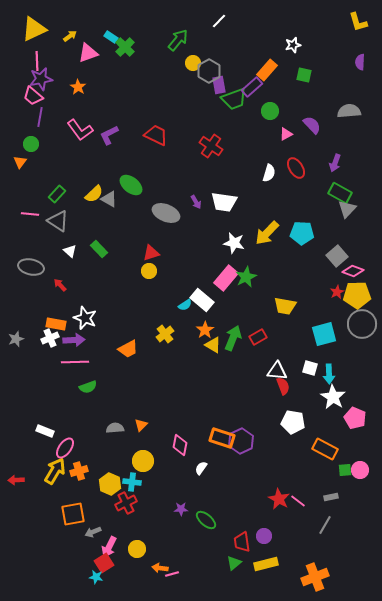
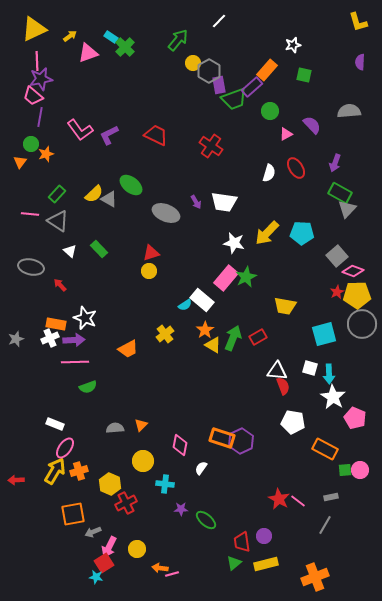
orange star at (78, 87): moved 32 px left, 67 px down; rotated 21 degrees clockwise
white rectangle at (45, 431): moved 10 px right, 7 px up
cyan cross at (132, 482): moved 33 px right, 2 px down
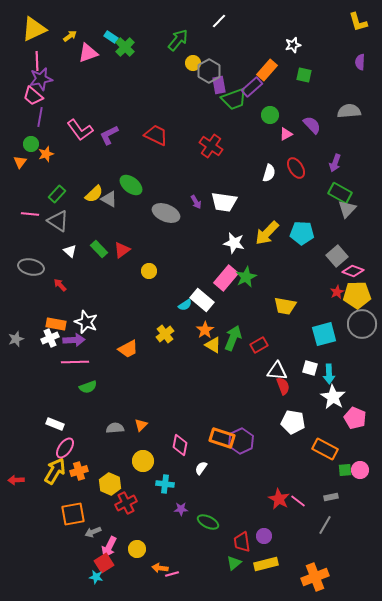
green circle at (270, 111): moved 4 px down
red triangle at (151, 253): moved 29 px left, 3 px up; rotated 18 degrees counterclockwise
white star at (85, 318): moved 1 px right, 4 px down
red rectangle at (258, 337): moved 1 px right, 8 px down
green ellipse at (206, 520): moved 2 px right, 2 px down; rotated 15 degrees counterclockwise
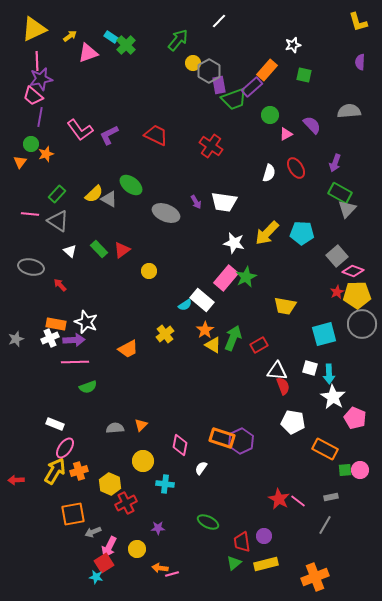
green cross at (125, 47): moved 1 px right, 2 px up
purple star at (181, 509): moved 23 px left, 19 px down
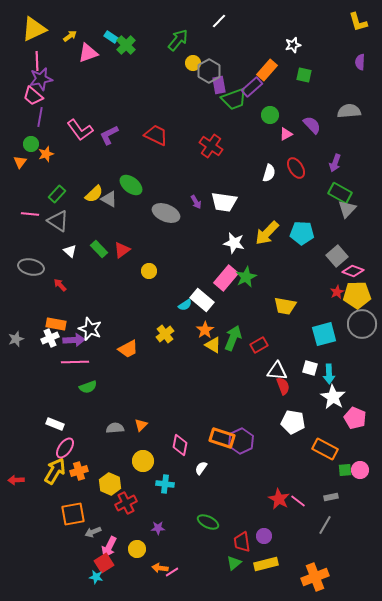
white star at (86, 322): moved 4 px right, 7 px down
pink line at (172, 574): moved 2 px up; rotated 16 degrees counterclockwise
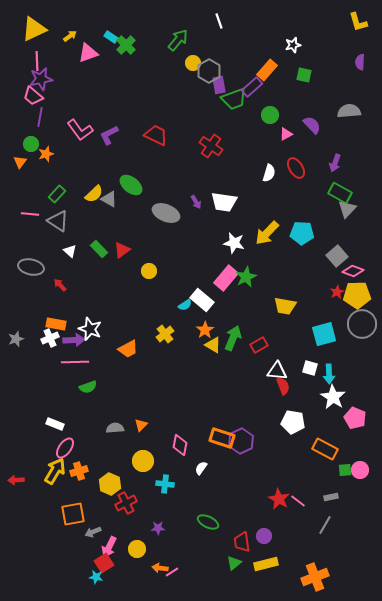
white line at (219, 21): rotated 63 degrees counterclockwise
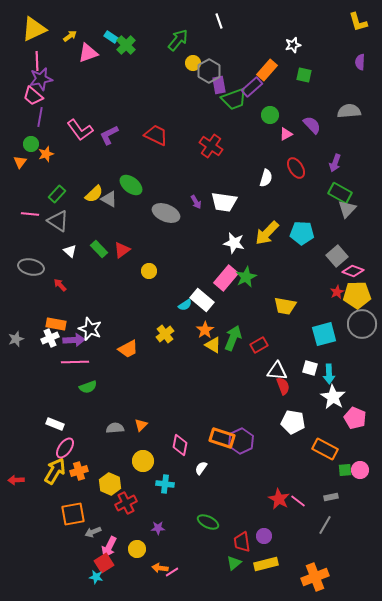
white semicircle at (269, 173): moved 3 px left, 5 px down
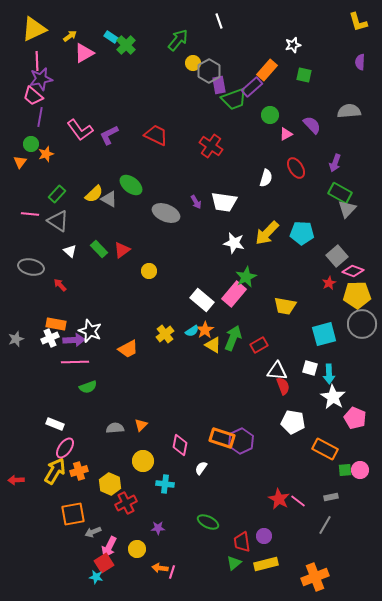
pink triangle at (88, 53): moved 4 px left; rotated 10 degrees counterclockwise
pink rectangle at (226, 278): moved 8 px right, 16 px down
red star at (337, 292): moved 8 px left, 9 px up
cyan semicircle at (185, 305): moved 7 px right, 26 px down
white star at (90, 329): moved 2 px down
pink line at (172, 572): rotated 40 degrees counterclockwise
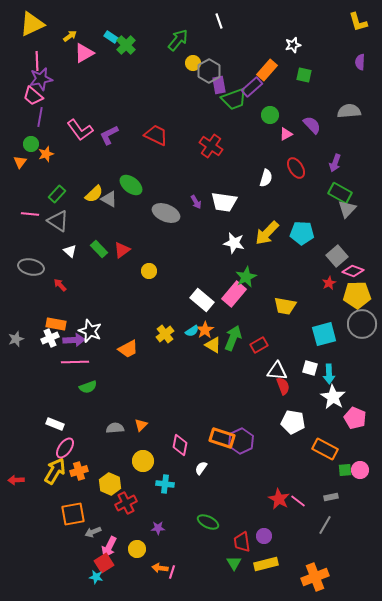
yellow triangle at (34, 29): moved 2 px left, 5 px up
green triangle at (234, 563): rotated 21 degrees counterclockwise
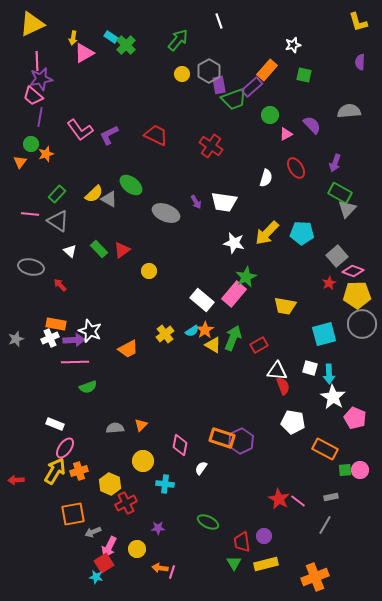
yellow arrow at (70, 36): moved 3 px right, 2 px down; rotated 136 degrees clockwise
yellow circle at (193, 63): moved 11 px left, 11 px down
